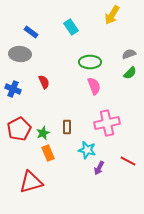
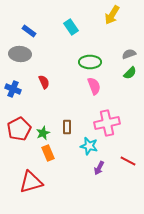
blue rectangle: moved 2 px left, 1 px up
cyan star: moved 2 px right, 4 px up
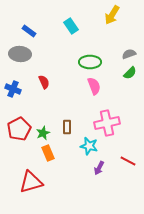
cyan rectangle: moved 1 px up
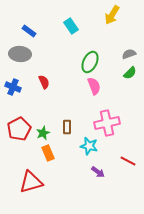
green ellipse: rotated 65 degrees counterclockwise
blue cross: moved 2 px up
purple arrow: moved 1 px left, 4 px down; rotated 80 degrees counterclockwise
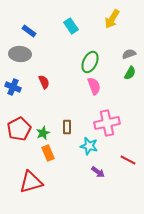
yellow arrow: moved 4 px down
green semicircle: rotated 16 degrees counterclockwise
red line: moved 1 px up
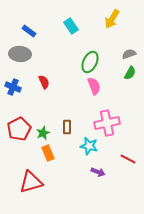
red line: moved 1 px up
purple arrow: rotated 16 degrees counterclockwise
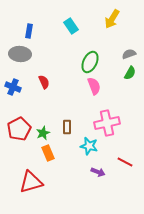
blue rectangle: rotated 64 degrees clockwise
red line: moved 3 px left, 3 px down
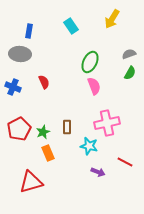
green star: moved 1 px up
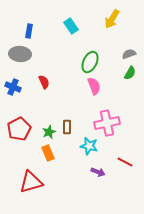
green star: moved 6 px right
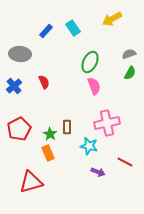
yellow arrow: rotated 30 degrees clockwise
cyan rectangle: moved 2 px right, 2 px down
blue rectangle: moved 17 px right; rotated 32 degrees clockwise
blue cross: moved 1 px right, 1 px up; rotated 28 degrees clockwise
green star: moved 1 px right, 2 px down; rotated 16 degrees counterclockwise
